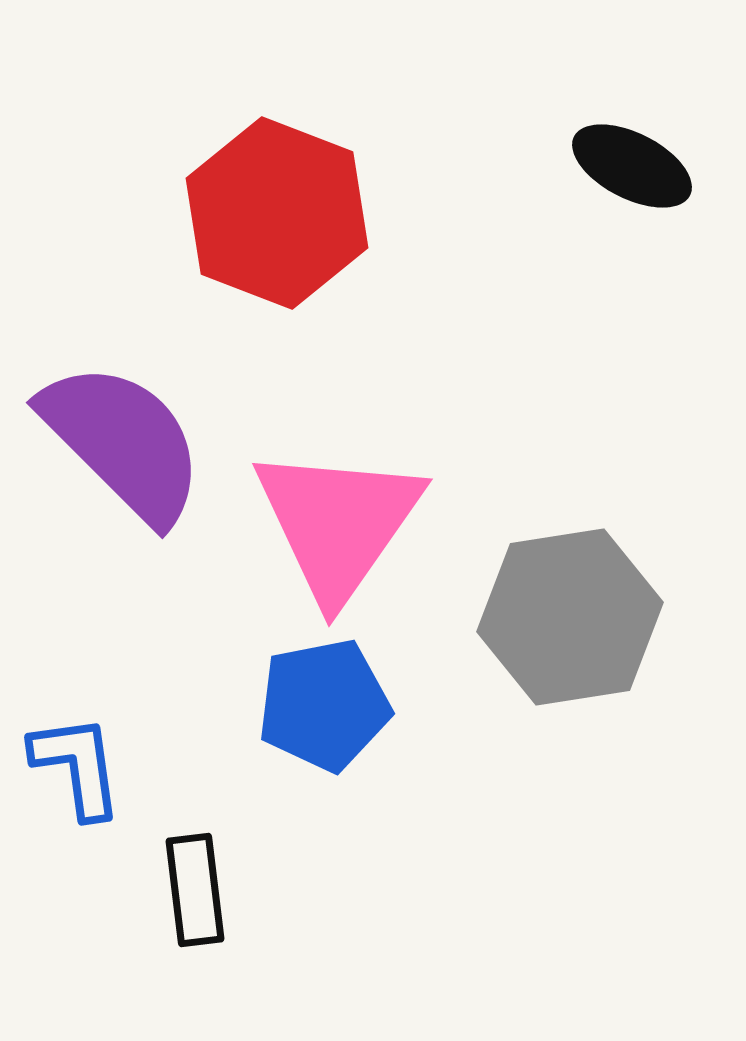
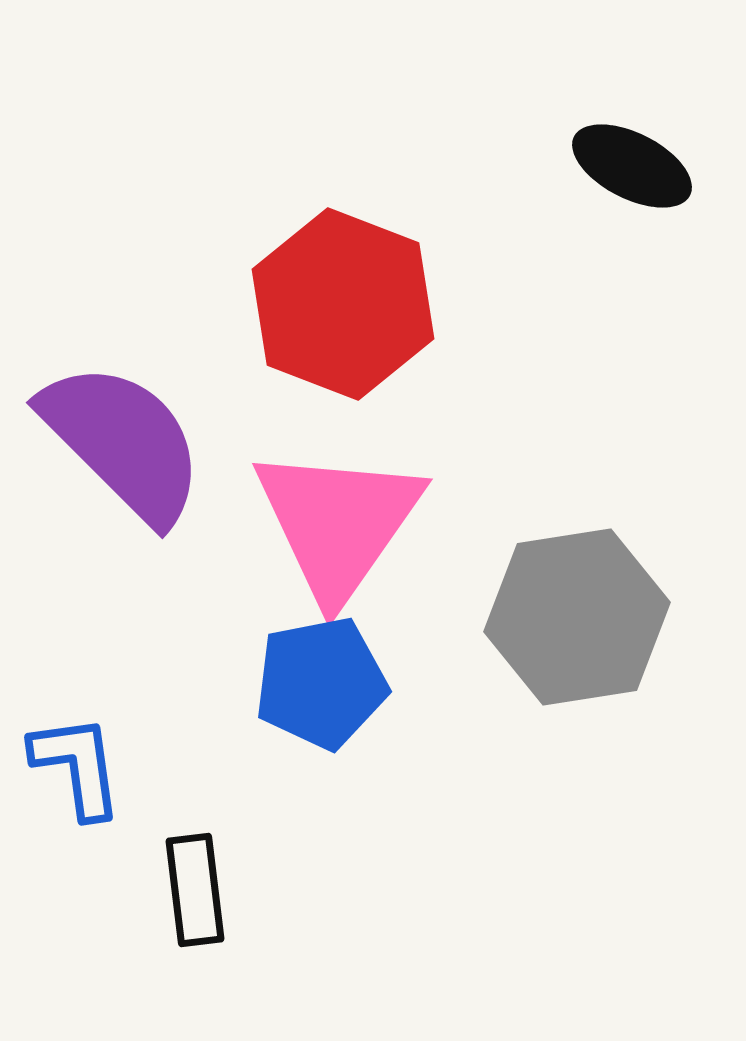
red hexagon: moved 66 px right, 91 px down
gray hexagon: moved 7 px right
blue pentagon: moved 3 px left, 22 px up
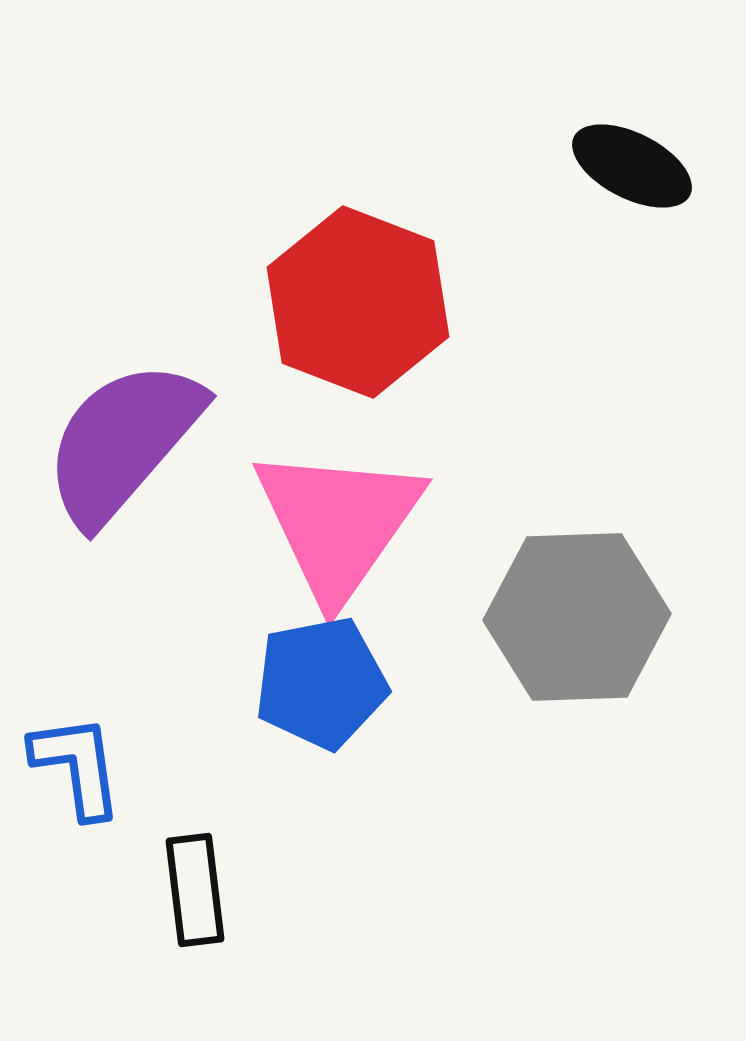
red hexagon: moved 15 px right, 2 px up
purple semicircle: rotated 94 degrees counterclockwise
gray hexagon: rotated 7 degrees clockwise
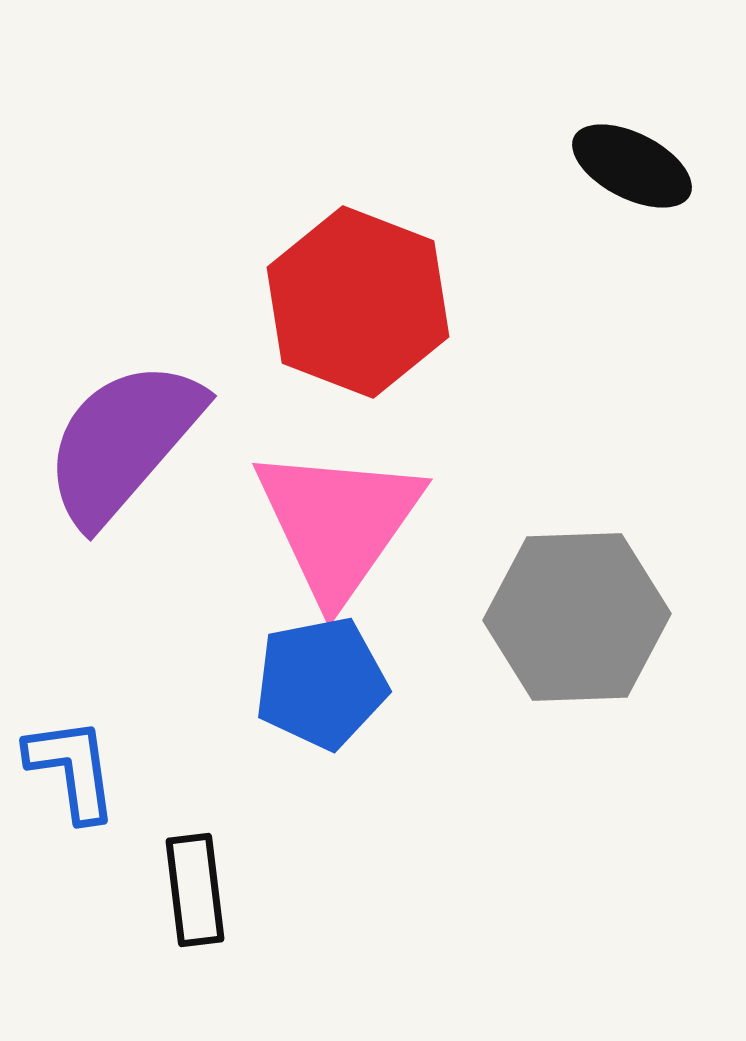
blue L-shape: moved 5 px left, 3 px down
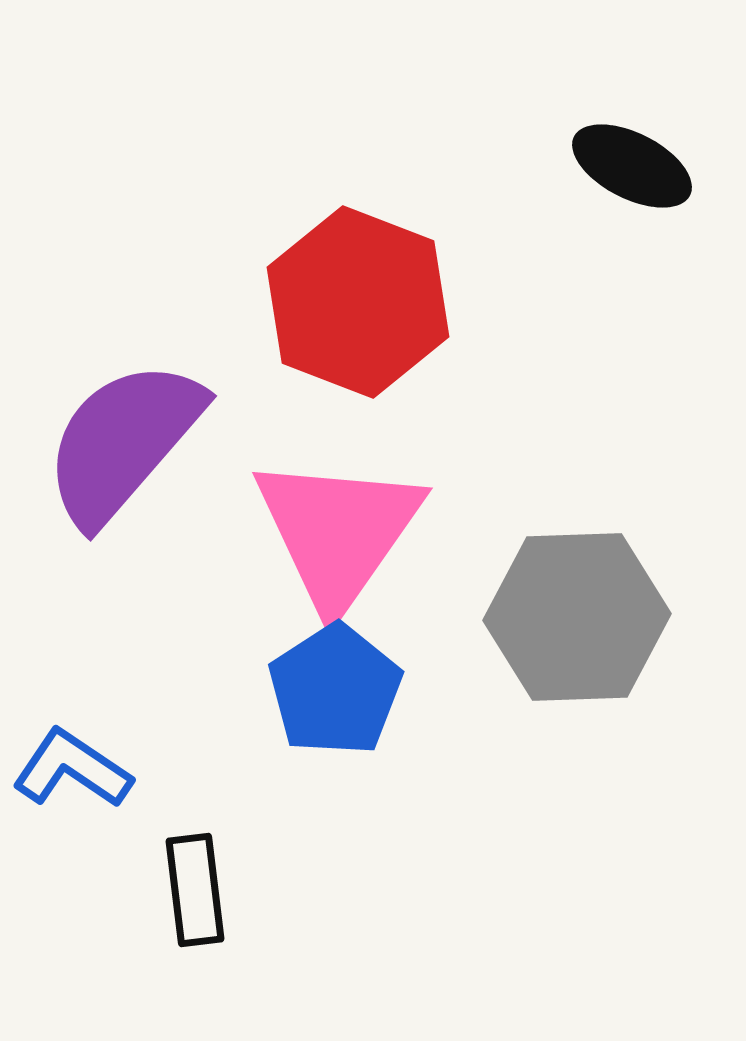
pink triangle: moved 9 px down
blue pentagon: moved 14 px right, 7 px down; rotated 22 degrees counterclockwise
blue L-shape: rotated 48 degrees counterclockwise
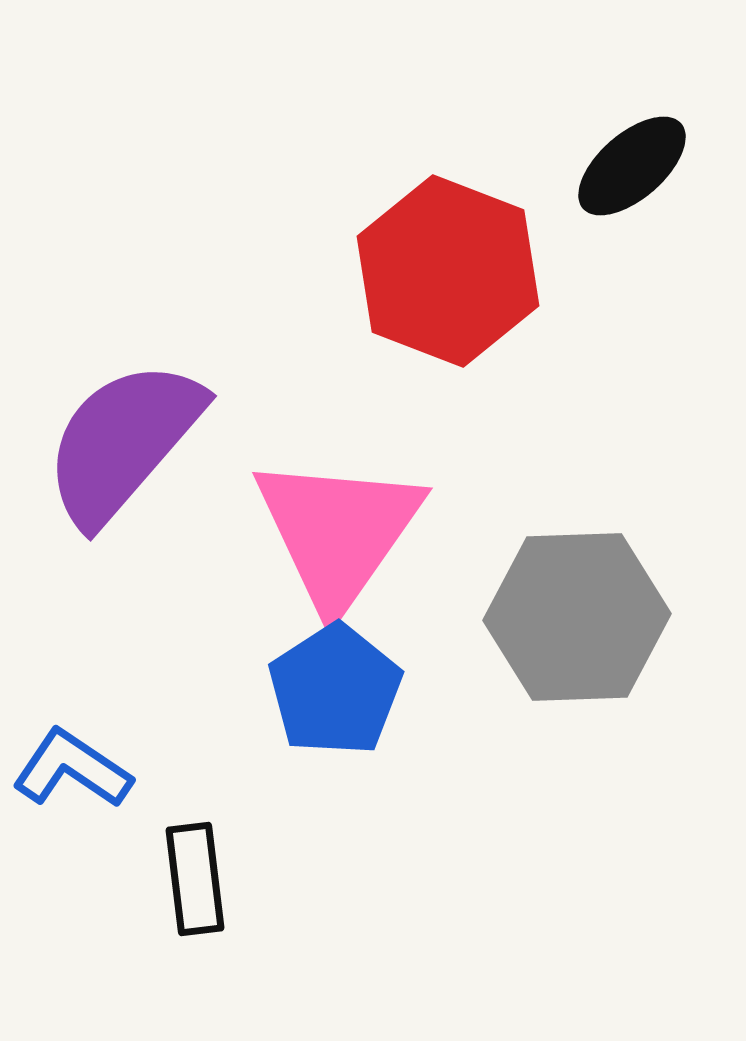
black ellipse: rotated 68 degrees counterclockwise
red hexagon: moved 90 px right, 31 px up
black rectangle: moved 11 px up
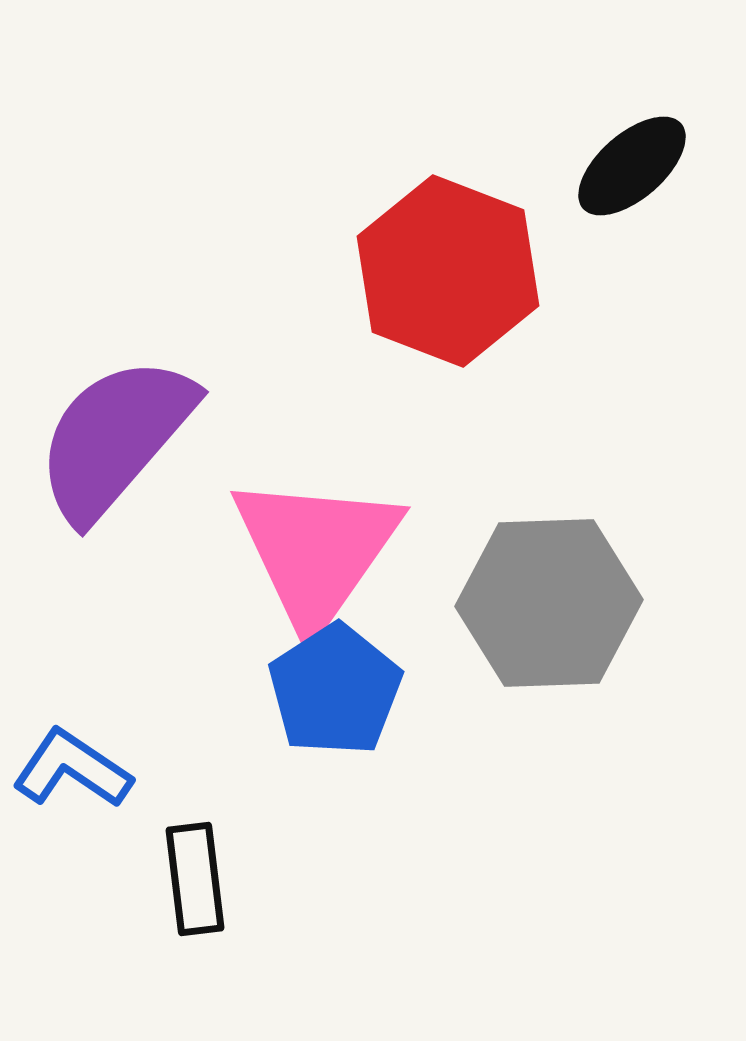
purple semicircle: moved 8 px left, 4 px up
pink triangle: moved 22 px left, 19 px down
gray hexagon: moved 28 px left, 14 px up
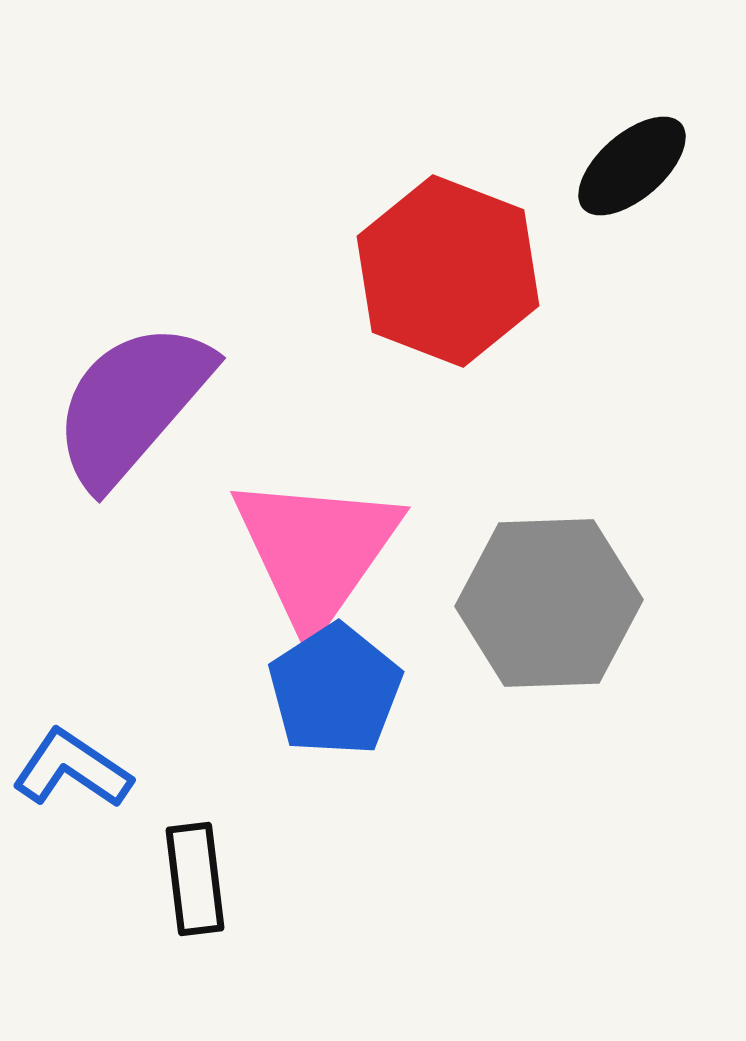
purple semicircle: moved 17 px right, 34 px up
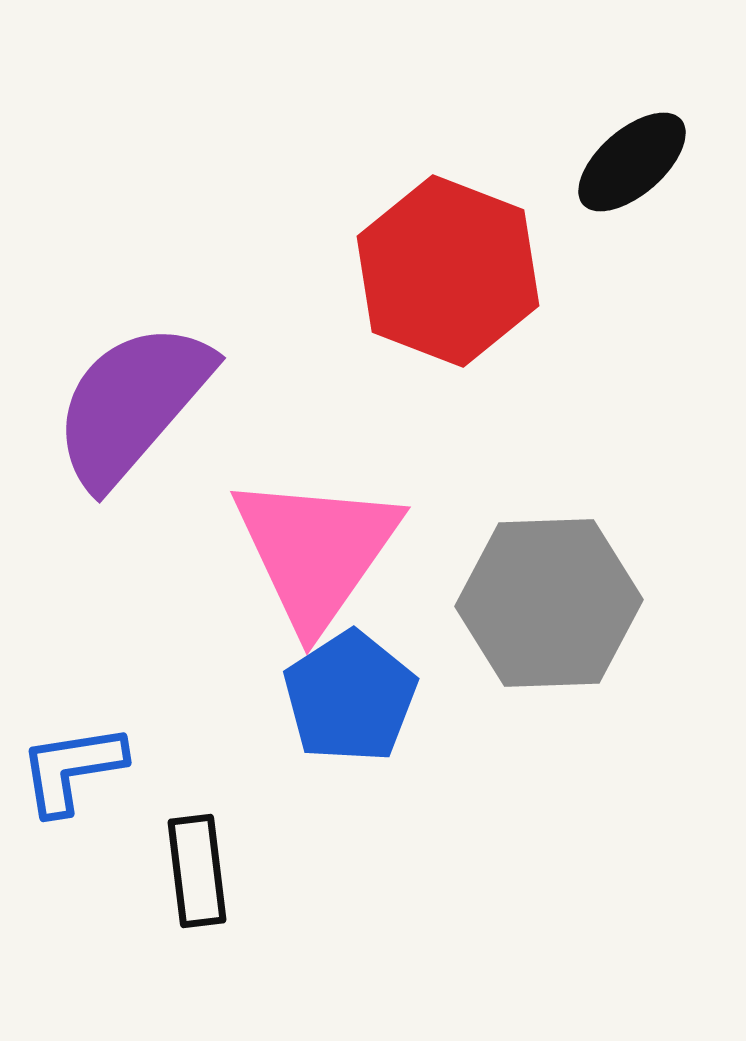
black ellipse: moved 4 px up
blue pentagon: moved 15 px right, 7 px down
blue L-shape: rotated 43 degrees counterclockwise
black rectangle: moved 2 px right, 8 px up
